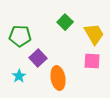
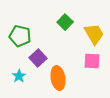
green pentagon: rotated 10 degrees clockwise
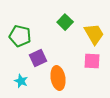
purple square: rotated 18 degrees clockwise
cyan star: moved 2 px right, 5 px down; rotated 16 degrees counterclockwise
